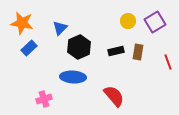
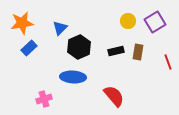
orange star: rotated 20 degrees counterclockwise
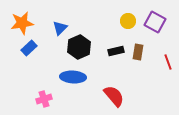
purple square: rotated 30 degrees counterclockwise
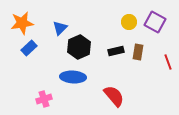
yellow circle: moved 1 px right, 1 px down
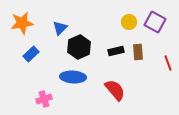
blue rectangle: moved 2 px right, 6 px down
brown rectangle: rotated 14 degrees counterclockwise
red line: moved 1 px down
red semicircle: moved 1 px right, 6 px up
